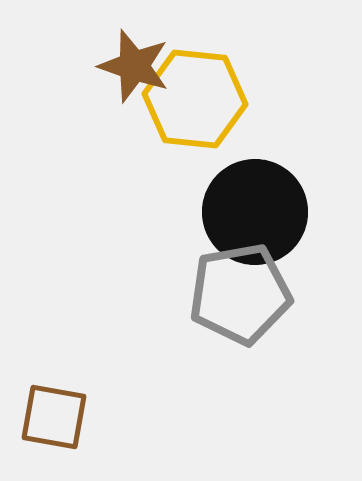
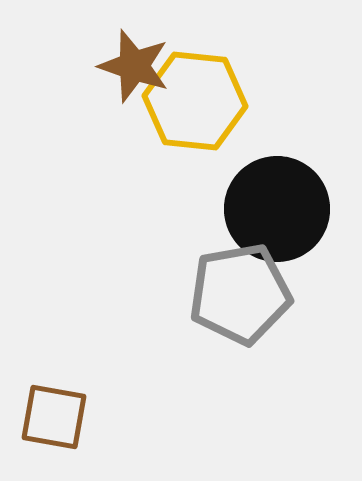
yellow hexagon: moved 2 px down
black circle: moved 22 px right, 3 px up
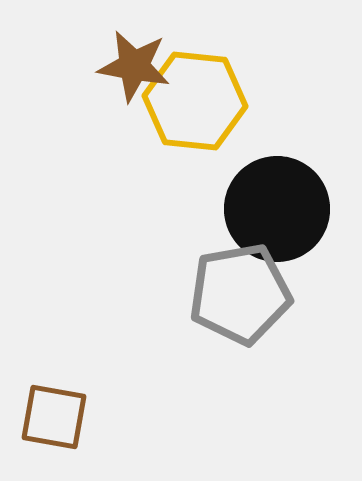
brown star: rotated 8 degrees counterclockwise
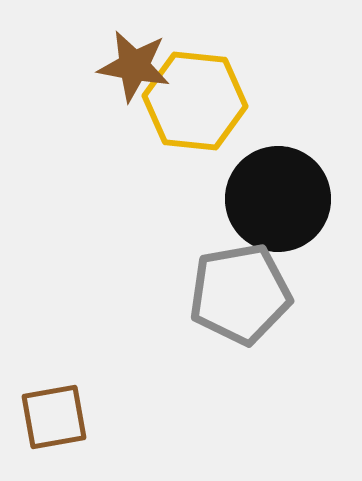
black circle: moved 1 px right, 10 px up
brown square: rotated 20 degrees counterclockwise
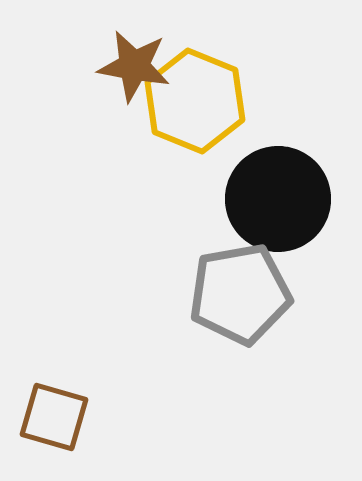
yellow hexagon: rotated 16 degrees clockwise
brown square: rotated 26 degrees clockwise
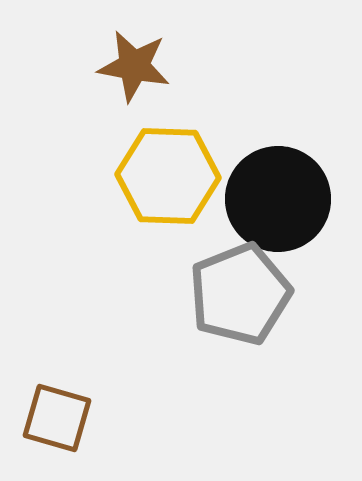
yellow hexagon: moved 27 px left, 75 px down; rotated 20 degrees counterclockwise
gray pentagon: rotated 12 degrees counterclockwise
brown square: moved 3 px right, 1 px down
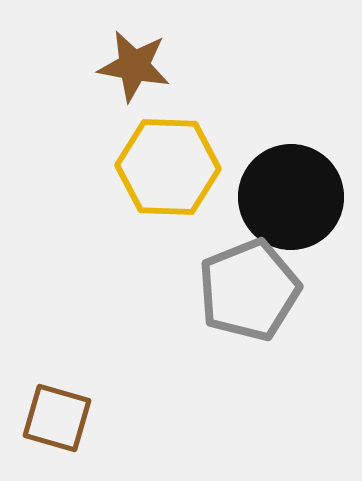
yellow hexagon: moved 9 px up
black circle: moved 13 px right, 2 px up
gray pentagon: moved 9 px right, 4 px up
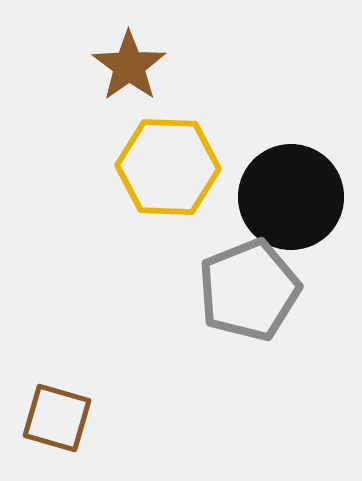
brown star: moved 5 px left; rotated 26 degrees clockwise
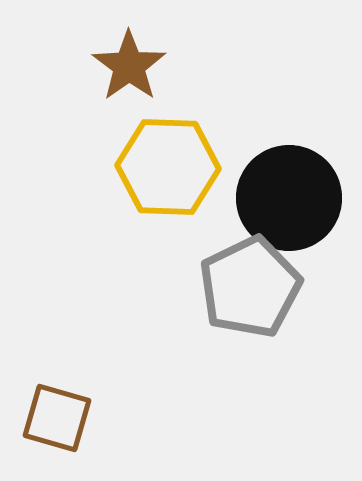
black circle: moved 2 px left, 1 px down
gray pentagon: moved 1 px right, 3 px up; rotated 4 degrees counterclockwise
